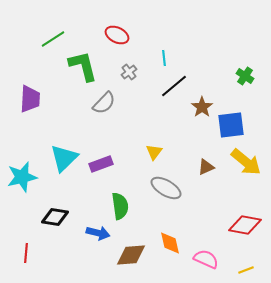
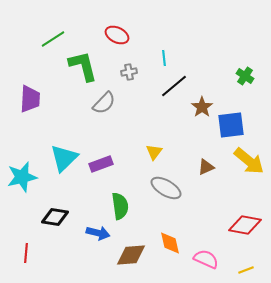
gray cross: rotated 28 degrees clockwise
yellow arrow: moved 3 px right, 1 px up
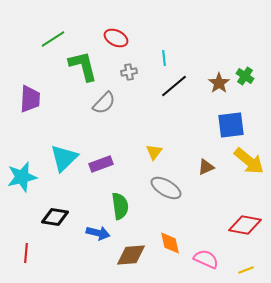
red ellipse: moved 1 px left, 3 px down
brown star: moved 17 px right, 24 px up
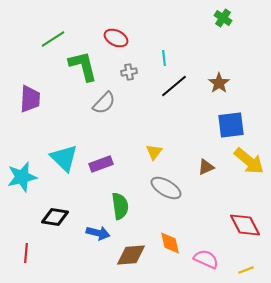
green cross: moved 22 px left, 58 px up
cyan triangle: rotated 32 degrees counterclockwise
red diamond: rotated 52 degrees clockwise
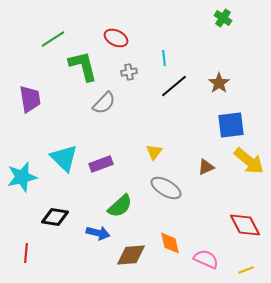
purple trapezoid: rotated 12 degrees counterclockwise
green semicircle: rotated 56 degrees clockwise
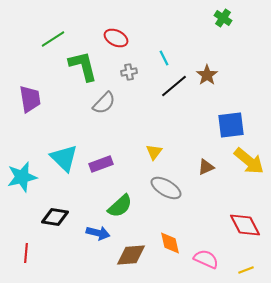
cyan line: rotated 21 degrees counterclockwise
brown star: moved 12 px left, 8 px up
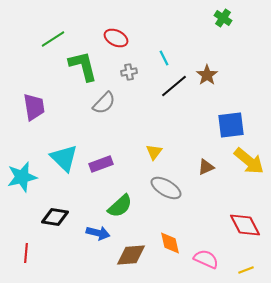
purple trapezoid: moved 4 px right, 8 px down
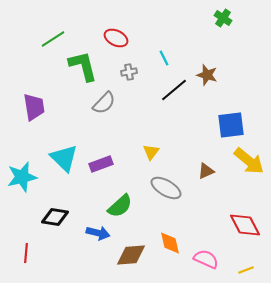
brown star: rotated 20 degrees counterclockwise
black line: moved 4 px down
yellow triangle: moved 3 px left
brown triangle: moved 4 px down
